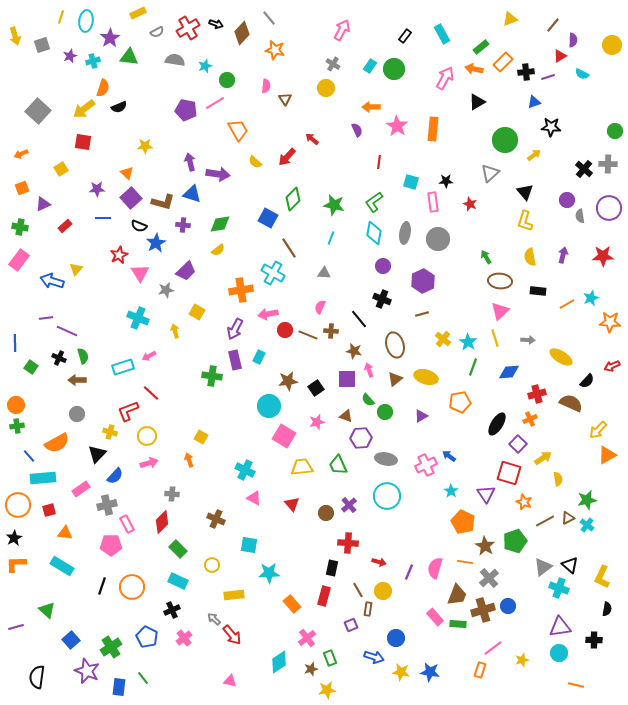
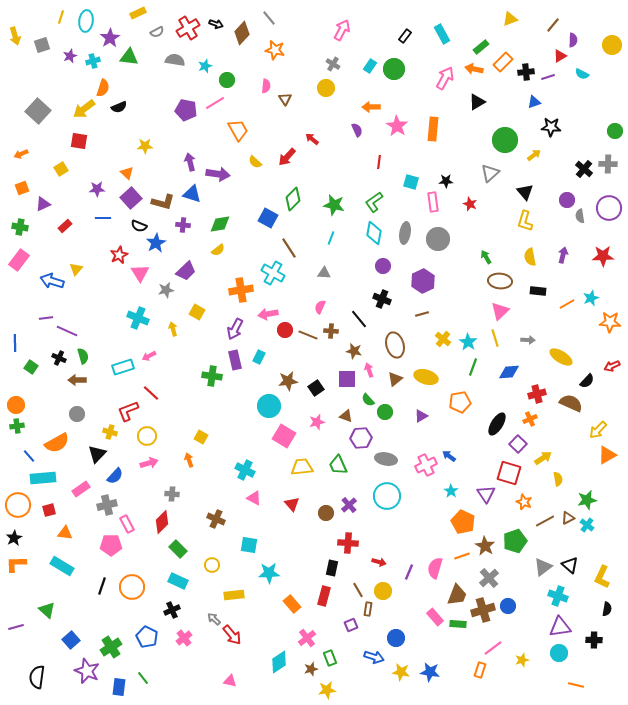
red square at (83, 142): moved 4 px left, 1 px up
yellow arrow at (175, 331): moved 2 px left, 2 px up
orange line at (465, 562): moved 3 px left, 6 px up; rotated 28 degrees counterclockwise
cyan cross at (559, 588): moved 1 px left, 8 px down
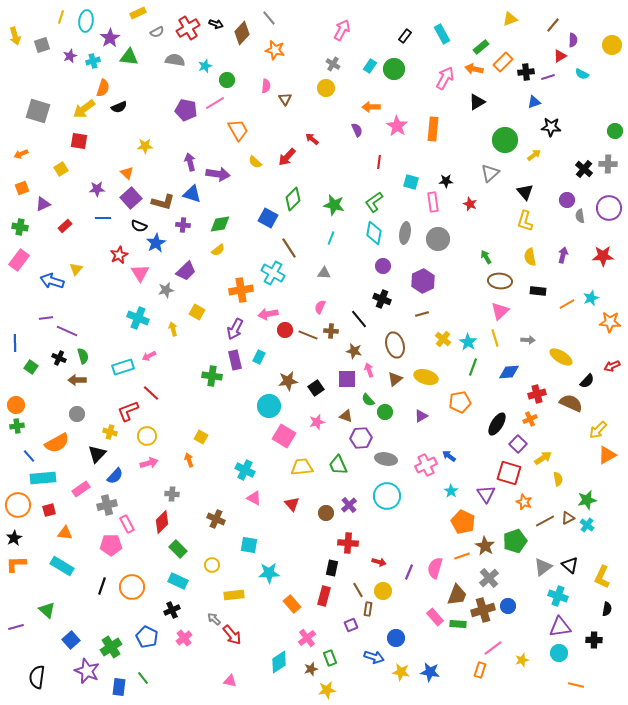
gray square at (38, 111): rotated 25 degrees counterclockwise
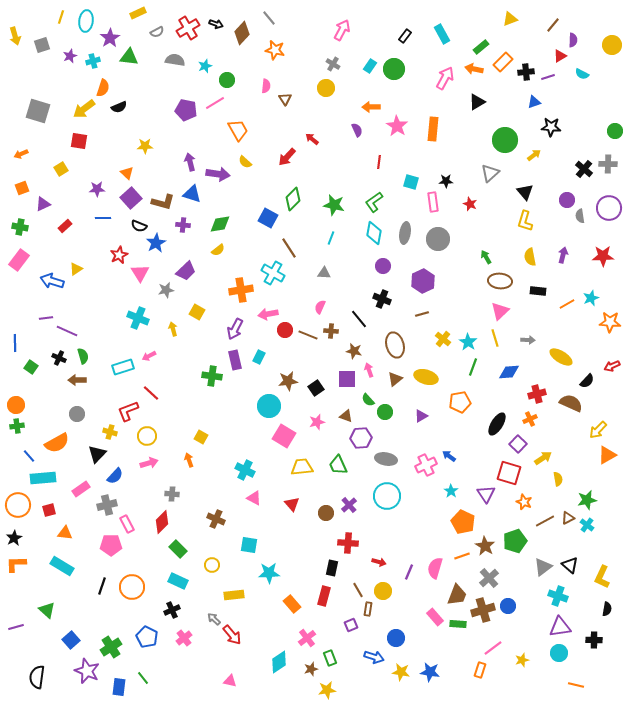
yellow semicircle at (255, 162): moved 10 px left
yellow triangle at (76, 269): rotated 16 degrees clockwise
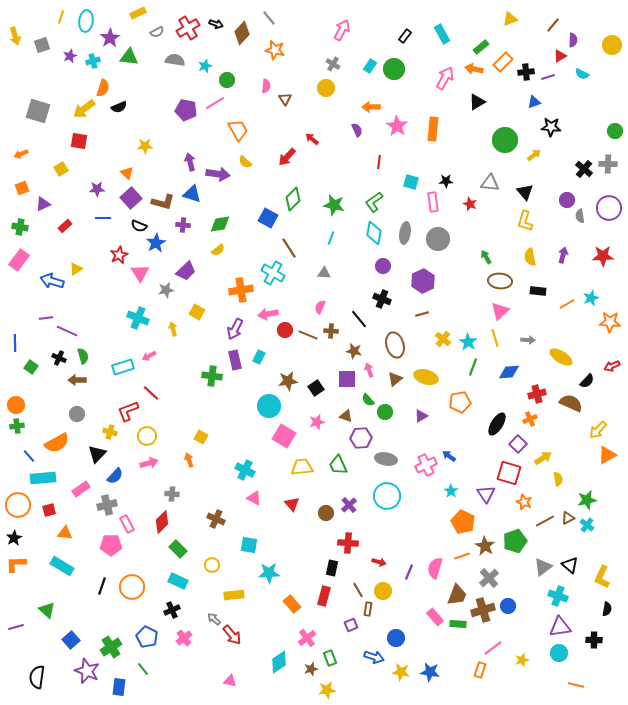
gray triangle at (490, 173): moved 10 px down; rotated 48 degrees clockwise
green line at (143, 678): moved 9 px up
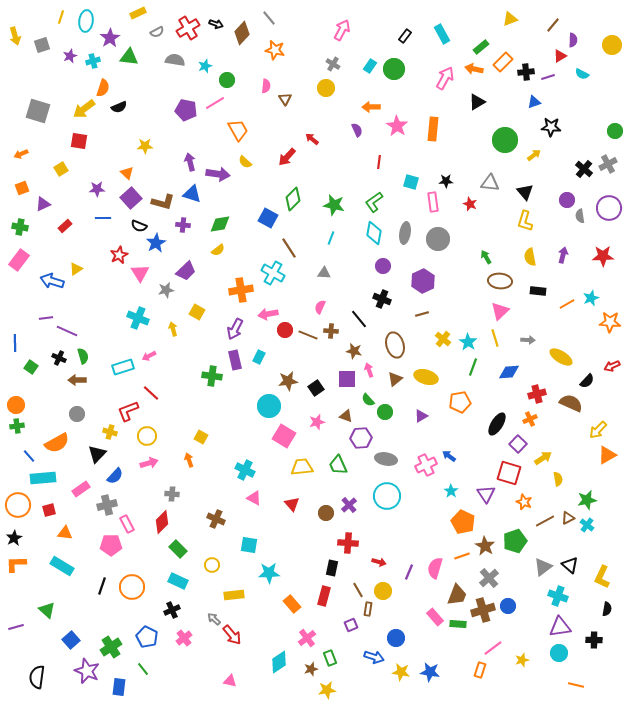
gray cross at (608, 164): rotated 30 degrees counterclockwise
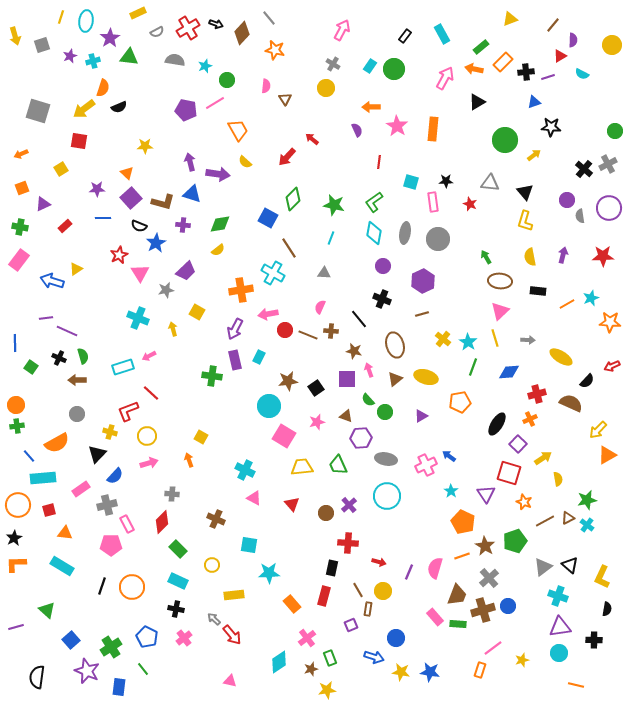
black cross at (172, 610): moved 4 px right, 1 px up; rotated 35 degrees clockwise
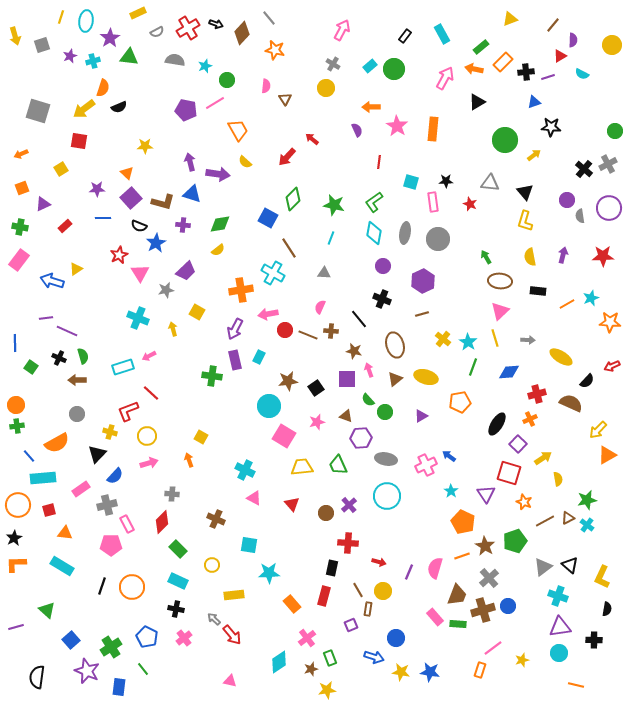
cyan rectangle at (370, 66): rotated 16 degrees clockwise
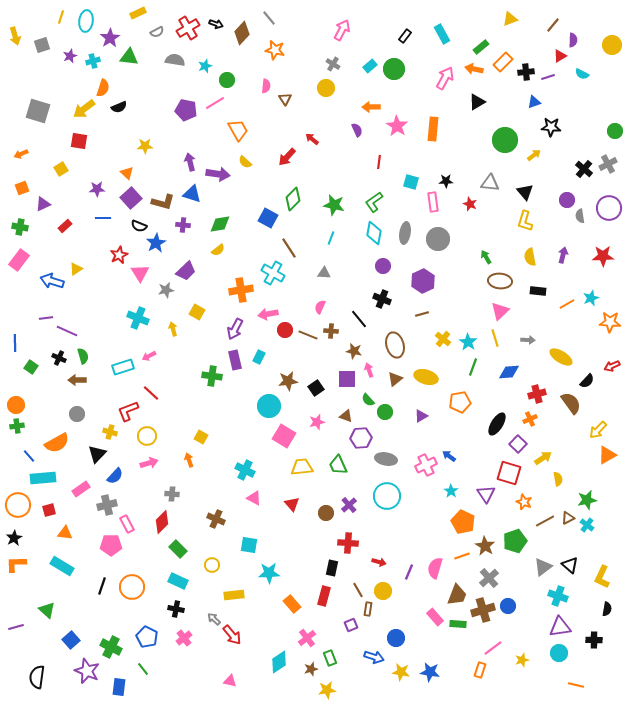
brown semicircle at (571, 403): rotated 30 degrees clockwise
green cross at (111, 647): rotated 30 degrees counterclockwise
